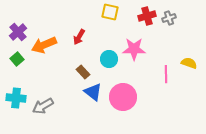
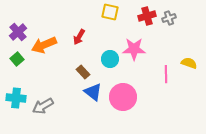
cyan circle: moved 1 px right
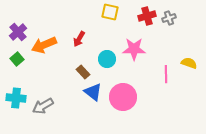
red arrow: moved 2 px down
cyan circle: moved 3 px left
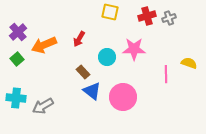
cyan circle: moved 2 px up
blue triangle: moved 1 px left, 1 px up
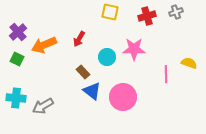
gray cross: moved 7 px right, 6 px up
green square: rotated 24 degrees counterclockwise
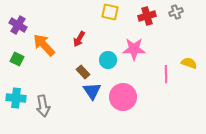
purple cross: moved 7 px up; rotated 18 degrees counterclockwise
orange arrow: rotated 70 degrees clockwise
cyan circle: moved 1 px right, 3 px down
blue triangle: rotated 18 degrees clockwise
gray arrow: rotated 70 degrees counterclockwise
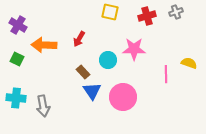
orange arrow: rotated 45 degrees counterclockwise
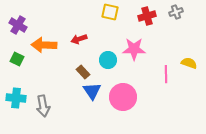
red arrow: rotated 42 degrees clockwise
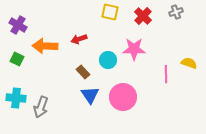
red cross: moved 4 px left; rotated 30 degrees counterclockwise
orange arrow: moved 1 px right, 1 px down
blue triangle: moved 2 px left, 4 px down
gray arrow: moved 2 px left, 1 px down; rotated 30 degrees clockwise
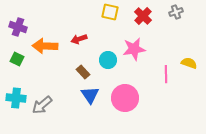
purple cross: moved 2 px down; rotated 12 degrees counterclockwise
pink star: rotated 10 degrees counterclockwise
pink circle: moved 2 px right, 1 px down
gray arrow: moved 1 px right, 2 px up; rotated 30 degrees clockwise
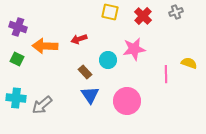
brown rectangle: moved 2 px right
pink circle: moved 2 px right, 3 px down
